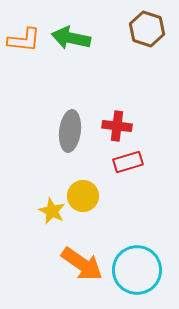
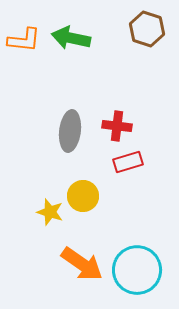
yellow star: moved 2 px left, 1 px down; rotated 8 degrees counterclockwise
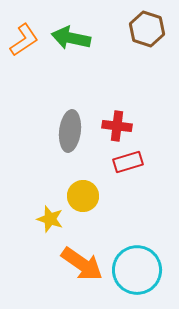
orange L-shape: rotated 40 degrees counterclockwise
yellow star: moved 7 px down
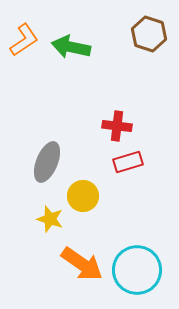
brown hexagon: moved 2 px right, 5 px down
green arrow: moved 9 px down
gray ellipse: moved 23 px left, 31 px down; rotated 15 degrees clockwise
